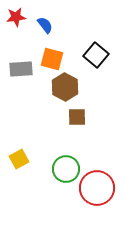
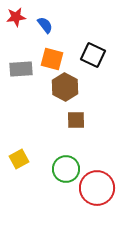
black square: moved 3 px left; rotated 15 degrees counterclockwise
brown square: moved 1 px left, 3 px down
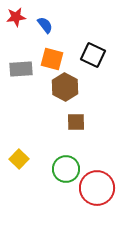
brown square: moved 2 px down
yellow square: rotated 18 degrees counterclockwise
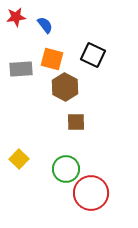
red circle: moved 6 px left, 5 px down
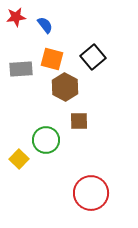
black square: moved 2 px down; rotated 25 degrees clockwise
brown square: moved 3 px right, 1 px up
green circle: moved 20 px left, 29 px up
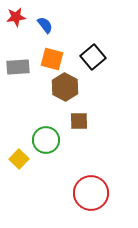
gray rectangle: moved 3 px left, 2 px up
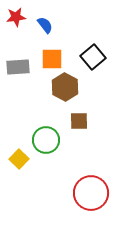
orange square: rotated 15 degrees counterclockwise
